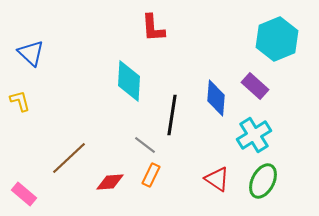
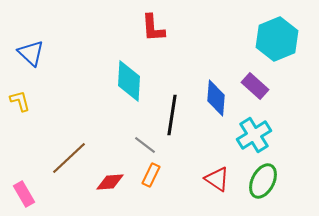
pink rectangle: rotated 20 degrees clockwise
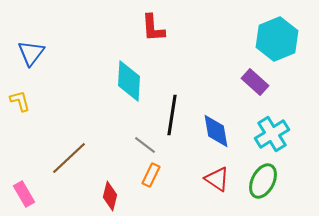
blue triangle: rotated 24 degrees clockwise
purple rectangle: moved 4 px up
blue diamond: moved 33 px down; rotated 15 degrees counterclockwise
cyan cross: moved 18 px right, 1 px up
red diamond: moved 14 px down; rotated 72 degrees counterclockwise
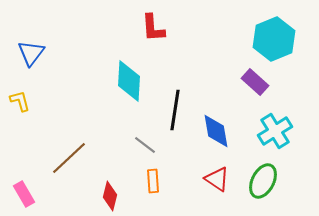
cyan hexagon: moved 3 px left
black line: moved 3 px right, 5 px up
cyan cross: moved 3 px right, 3 px up
orange rectangle: moved 2 px right, 6 px down; rotated 30 degrees counterclockwise
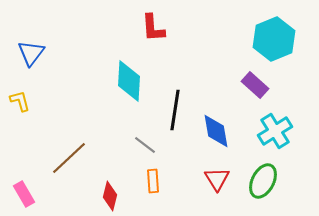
purple rectangle: moved 3 px down
red triangle: rotated 24 degrees clockwise
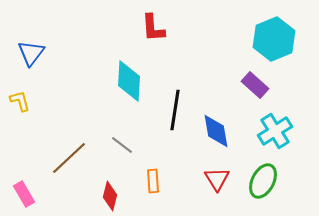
gray line: moved 23 px left
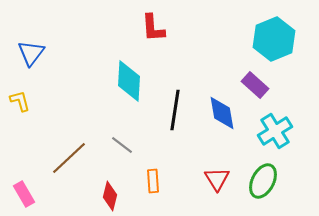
blue diamond: moved 6 px right, 18 px up
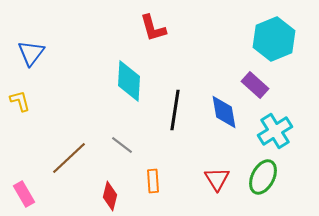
red L-shape: rotated 12 degrees counterclockwise
blue diamond: moved 2 px right, 1 px up
green ellipse: moved 4 px up
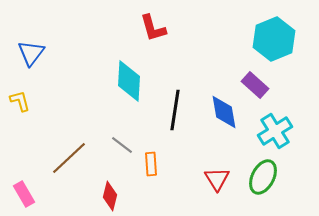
orange rectangle: moved 2 px left, 17 px up
